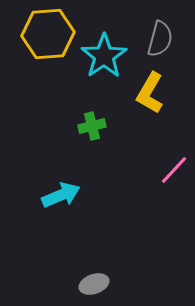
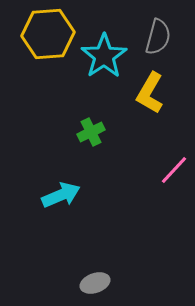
gray semicircle: moved 2 px left, 2 px up
green cross: moved 1 px left, 6 px down; rotated 12 degrees counterclockwise
gray ellipse: moved 1 px right, 1 px up
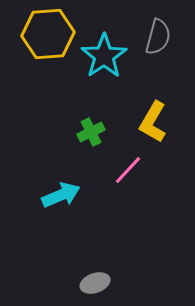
yellow L-shape: moved 3 px right, 29 px down
pink line: moved 46 px left
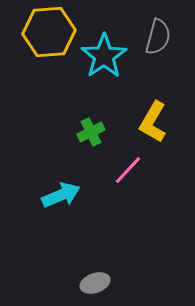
yellow hexagon: moved 1 px right, 2 px up
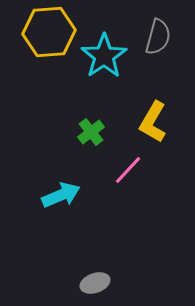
green cross: rotated 12 degrees counterclockwise
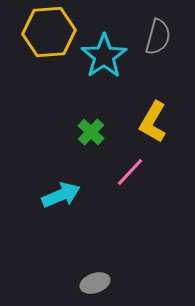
green cross: rotated 8 degrees counterclockwise
pink line: moved 2 px right, 2 px down
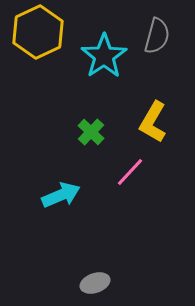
yellow hexagon: moved 11 px left; rotated 21 degrees counterclockwise
gray semicircle: moved 1 px left, 1 px up
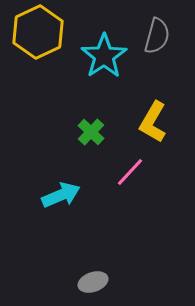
gray ellipse: moved 2 px left, 1 px up
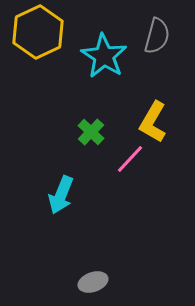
cyan star: rotated 6 degrees counterclockwise
pink line: moved 13 px up
cyan arrow: rotated 135 degrees clockwise
